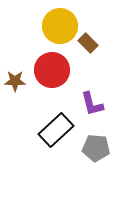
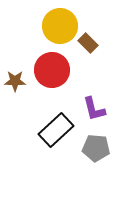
purple L-shape: moved 2 px right, 5 px down
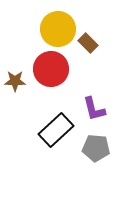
yellow circle: moved 2 px left, 3 px down
red circle: moved 1 px left, 1 px up
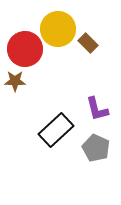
red circle: moved 26 px left, 20 px up
purple L-shape: moved 3 px right
gray pentagon: rotated 20 degrees clockwise
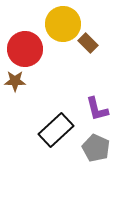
yellow circle: moved 5 px right, 5 px up
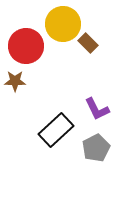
red circle: moved 1 px right, 3 px up
purple L-shape: rotated 12 degrees counterclockwise
gray pentagon: rotated 20 degrees clockwise
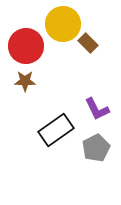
brown star: moved 10 px right
black rectangle: rotated 8 degrees clockwise
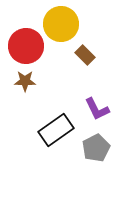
yellow circle: moved 2 px left
brown rectangle: moved 3 px left, 12 px down
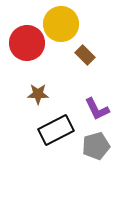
red circle: moved 1 px right, 3 px up
brown star: moved 13 px right, 13 px down
black rectangle: rotated 8 degrees clockwise
gray pentagon: moved 2 px up; rotated 12 degrees clockwise
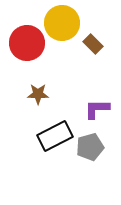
yellow circle: moved 1 px right, 1 px up
brown rectangle: moved 8 px right, 11 px up
purple L-shape: rotated 116 degrees clockwise
black rectangle: moved 1 px left, 6 px down
gray pentagon: moved 6 px left, 1 px down
